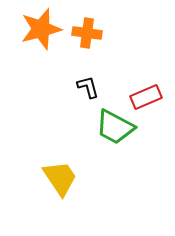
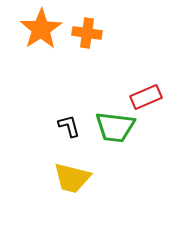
orange star: rotated 18 degrees counterclockwise
black L-shape: moved 19 px left, 39 px down
green trapezoid: rotated 21 degrees counterclockwise
yellow trapezoid: moved 12 px right; rotated 138 degrees clockwise
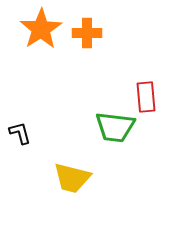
orange cross: rotated 8 degrees counterclockwise
red rectangle: rotated 72 degrees counterclockwise
black L-shape: moved 49 px left, 7 px down
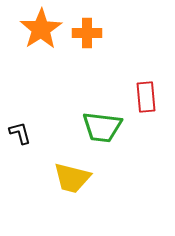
green trapezoid: moved 13 px left
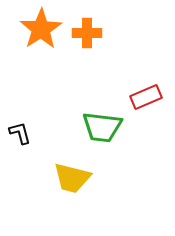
red rectangle: rotated 72 degrees clockwise
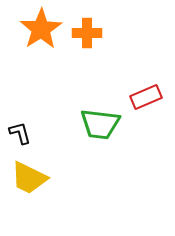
green trapezoid: moved 2 px left, 3 px up
yellow trapezoid: moved 43 px left; rotated 12 degrees clockwise
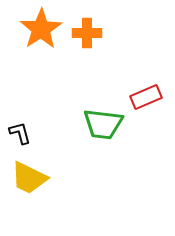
green trapezoid: moved 3 px right
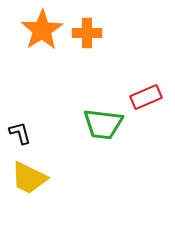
orange star: moved 1 px right, 1 px down
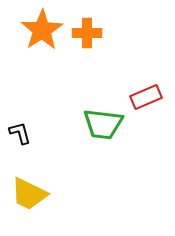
yellow trapezoid: moved 16 px down
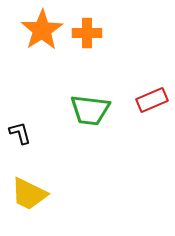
red rectangle: moved 6 px right, 3 px down
green trapezoid: moved 13 px left, 14 px up
